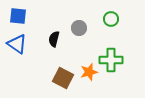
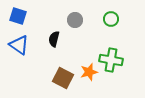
blue square: rotated 12 degrees clockwise
gray circle: moved 4 px left, 8 px up
blue triangle: moved 2 px right, 1 px down
green cross: rotated 10 degrees clockwise
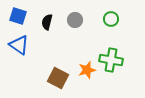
black semicircle: moved 7 px left, 17 px up
orange star: moved 2 px left, 2 px up
brown square: moved 5 px left
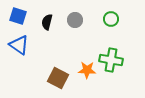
orange star: rotated 18 degrees clockwise
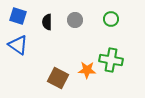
black semicircle: rotated 14 degrees counterclockwise
blue triangle: moved 1 px left
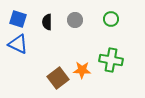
blue square: moved 3 px down
blue triangle: moved 1 px up; rotated 10 degrees counterclockwise
orange star: moved 5 px left
brown square: rotated 25 degrees clockwise
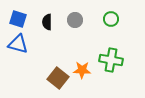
blue triangle: rotated 10 degrees counterclockwise
brown square: rotated 15 degrees counterclockwise
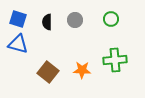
green cross: moved 4 px right; rotated 15 degrees counterclockwise
brown square: moved 10 px left, 6 px up
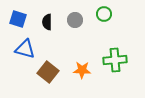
green circle: moved 7 px left, 5 px up
blue triangle: moved 7 px right, 5 px down
